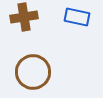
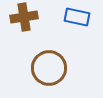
brown circle: moved 16 px right, 4 px up
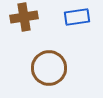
blue rectangle: rotated 20 degrees counterclockwise
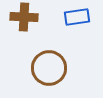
brown cross: rotated 12 degrees clockwise
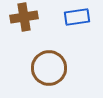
brown cross: rotated 12 degrees counterclockwise
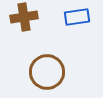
brown circle: moved 2 px left, 4 px down
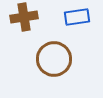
brown circle: moved 7 px right, 13 px up
